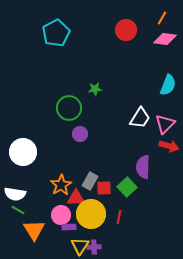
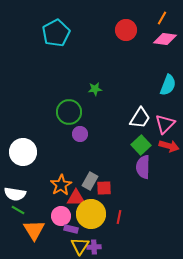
green circle: moved 4 px down
green square: moved 14 px right, 42 px up
pink circle: moved 1 px down
purple rectangle: moved 2 px right, 2 px down; rotated 16 degrees clockwise
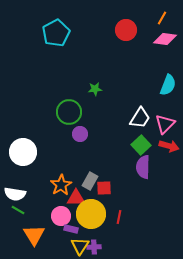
orange triangle: moved 5 px down
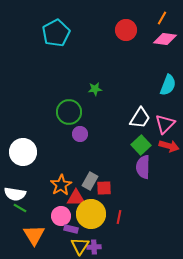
green line: moved 2 px right, 2 px up
